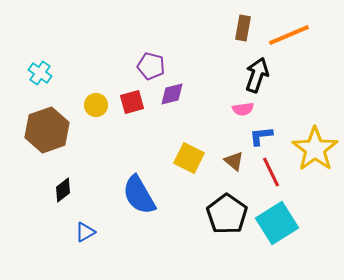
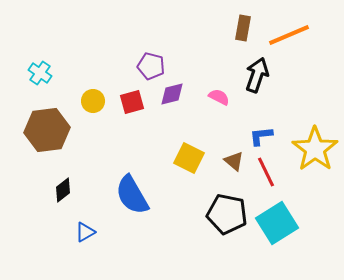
yellow circle: moved 3 px left, 4 px up
pink semicircle: moved 24 px left, 12 px up; rotated 145 degrees counterclockwise
brown hexagon: rotated 12 degrees clockwise
red line: moved 5 px left
blue semicircle: moved 7 px left
black pentagon: rotated 24 degrees counterclockwise
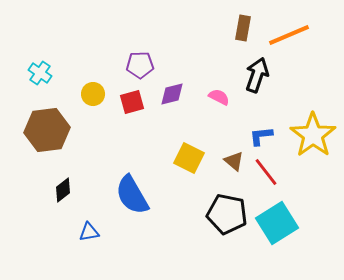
purple pentagon: moved 11 px left, 1 px up; rotated 16 degrees counterclockwise
yellow circle: moved 7 px up
yellow star: moved 2 px left, 14 px up
red line: rotated 12 degrees counterclockwise
blue triangle: moved 4 px right; rotated 20 degrees clockwise
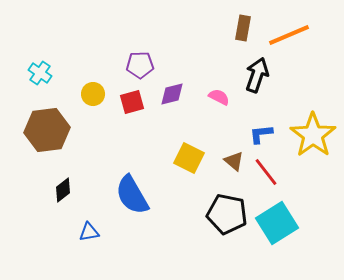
blue L-shape: moved 2 px up
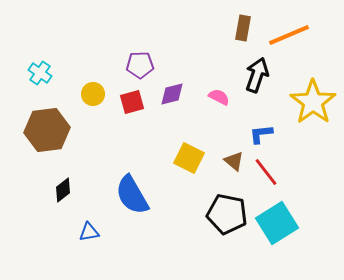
yellow star: moved 33 px up
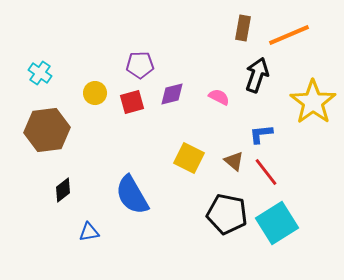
yellow circle: moved 2 px right, 1 px up
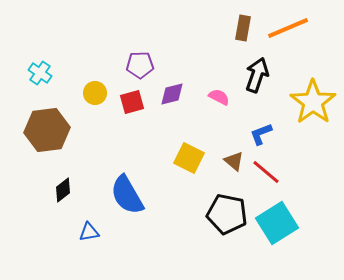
orange line: moved 1 px left, 7 px up
blue L-shape: rotated 15 degrees counterclockwise
red line: rotated 12 degrees counterclockwise
blue semicircle: moved 5 px left
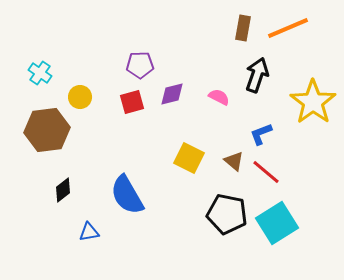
yellow circle: moved 15 px left, 4 px down
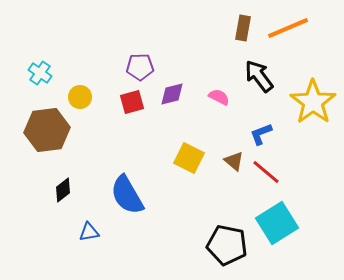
purple pentagon: moved 2 px down
black arrow: moved 2 px right, 1 px down; rotated 56 degrees counterclockwise
black pentagon: moved 31 px down
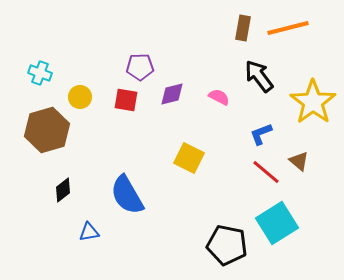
orange line: rotated 9 degrees clockwise
cyan cross: rotated 15 degrees counterclockwise
red square: moved 6 px left, 2 px up; rotated 25 degrees clockwise
brown hexagon: rotated 9 degrees counterclockwise
brown triangle: moved 65 px right
